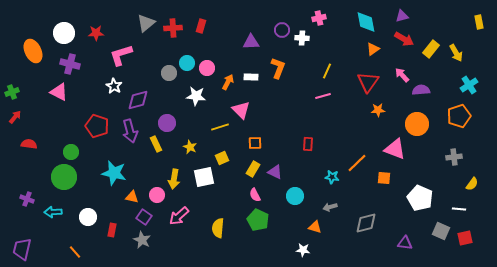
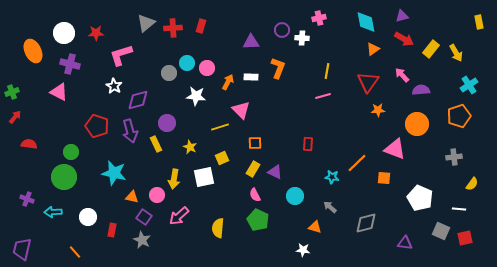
yellow line at (327, 71): rotated 14 degrees counterclockwise
gray arrow at (330, 207): rotated 56 degrees clockwise
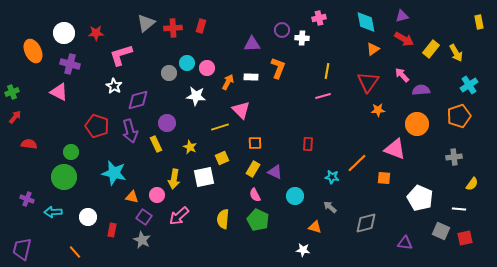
purple triangle at (251, 42): moved 1 px right, 2 px down
yellow semicircle at (218, 228): moved 5 px right, 9 px up
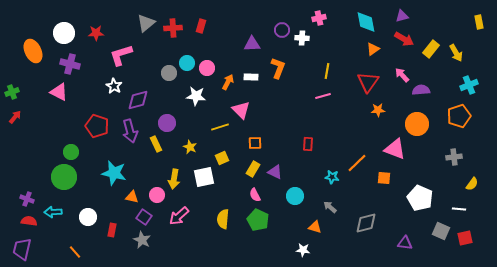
cyan cross at (469, 85): rotated 12 degrees clockwise
red semicircle at (29, 144): moved 77 px down
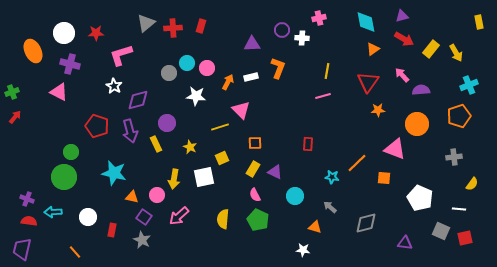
white rectangle at (251, 77): rotated 16 degrees counterclockwise
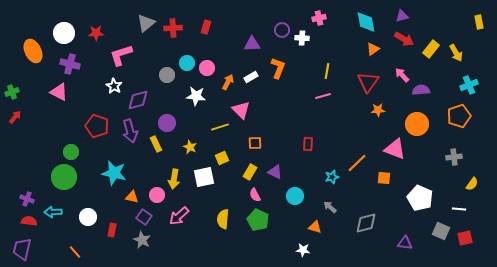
red rectangle at (201, 26): moved 5 px right, 1 px down
gray circle at (169, 73): moved 2 px left, 2 px down
white rectangle at (251, 77): rotated 16 degrees counterclockwise
yellow rectangle at (253, 169): moved 3 px left, 3 px down
cyan star at (332, 177): rotated 24 degrees counterclockwise
